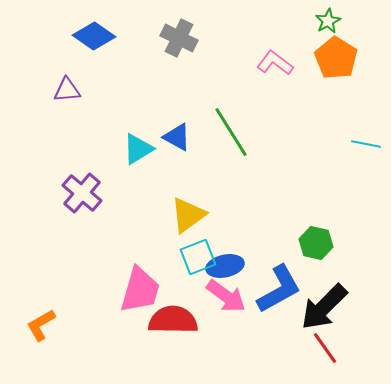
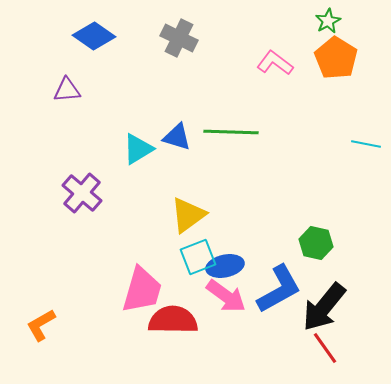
green line: rotated 56 degrees counterclockwise
blue triangle: rotated 12 degrees counterclockwise
pink trapezoid: moved 2 px right
black arrow: rotated 6 degrees counterclockwise
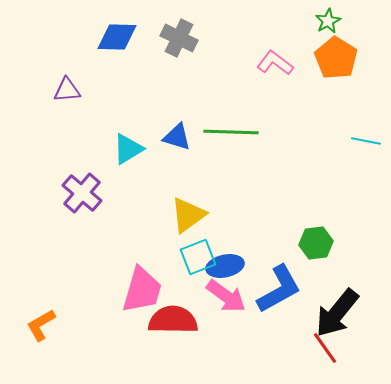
blue diamond: moved 23 px right, 1 px down; rotated 33 degrees counterclockwise
cyan line: moved 3 px up
cyan triangle: moved 10 px left
green hexagon: rotated 20 degrees counterclockwise
black arrow: moved 13 px right, 6 px down
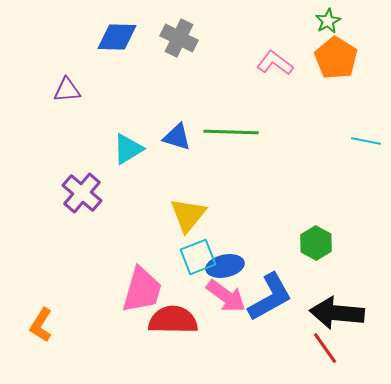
yellow triangle: rotated 15 degrees counterclockwise
green hexagon: rotated 24 degrees counterclockwise
blue L-shape: moved 9 px left, 8 px down
black arrow: rotated 56 degrees clockwise
orange L-shape: rotated 28 degrees counterclockwise
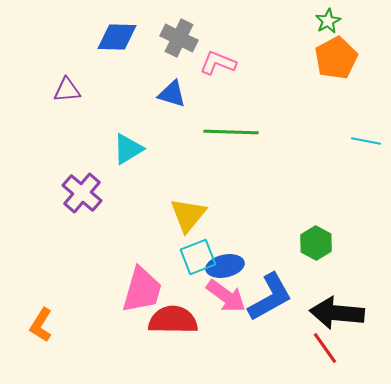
orange pentagon: rotated 12 degrees clockwise
pink L-shape: moved 57 px left; rotated 15 degrees counterclockwise
blue triangle: moved 5 px left, 43 px up
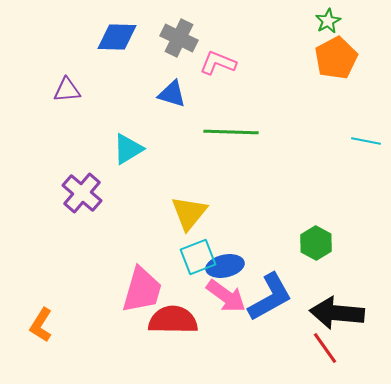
yellow triangle: moved 1 px right, 2 px up
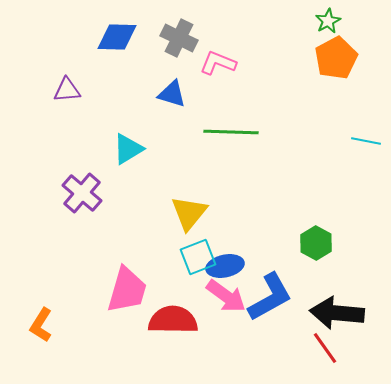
pink trapezoid: moved 15 px left
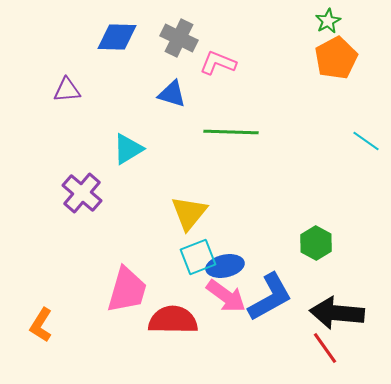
cyan line: rotated 24 degrees clockwise
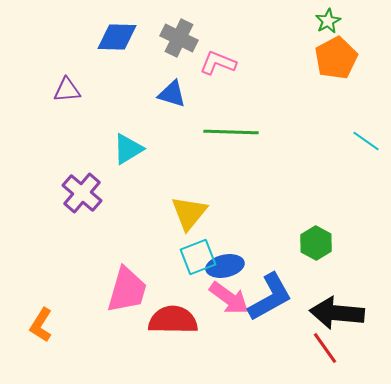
pink arrow: moved 3 px right, 2 px down
